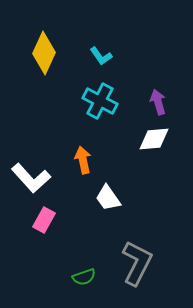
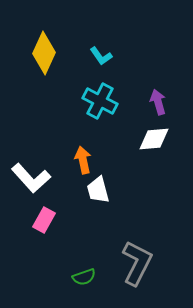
white trapezoid: moved 10 px left, 8 px up; rotated 20 degrees clockwise
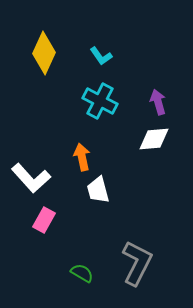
orange arrow: moved 1 px left, 3 px up
green semicircle: moved 2 px left, 4 px up; rotated 130 degrees counterclockwise
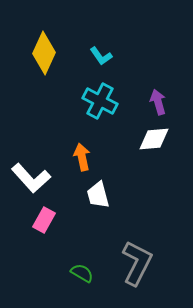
white trapezoid: moved 5 px down
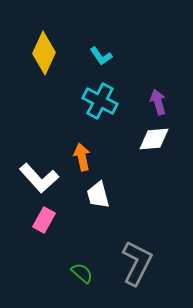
white L-shape: moved 8 px right
green semicircle: rotated 10 degrees clockwise
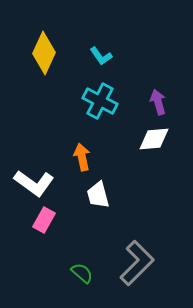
white L-shape: moved 5 px left, 5 px down; rotated 12 degrees counterclockwise
gray L-shape: rotated 18 degrees clockwise
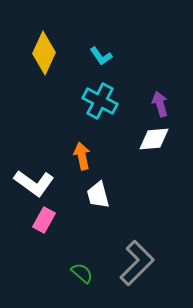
purple arrow: moved 2 px right, 2 px down
orange arrow: moved 1 px up
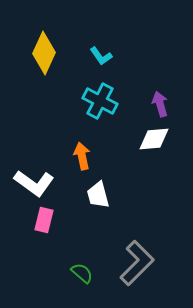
pink rectangle: rotated 15 degrees counterclockwise
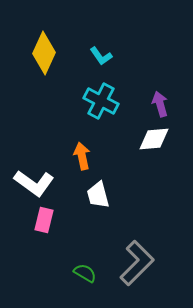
cyan cross: moved 1 px right
green semicircle: moved 3 px right; rotated 10 degrees counterclockwise
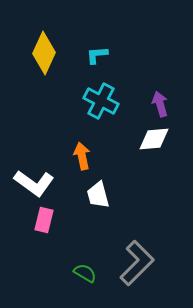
cyan L-shape: moved 4 px left, 1 px up; rotated 120 degrees clockwise
